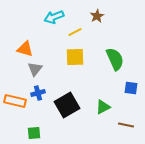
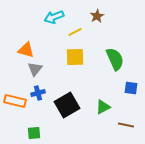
orange triangle: moved 1 px right, 1 px down
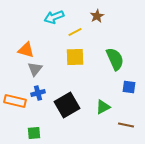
blue square: moved 2 px left, 1 px up
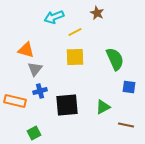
brown star: moved 3 px up; rotated 16 degrees counterclockwise
blue cross: moved 2 px right, 2 px up
black square: rotated 25 degrees clockwise
green square: rotated 24 degrees counterclockwise
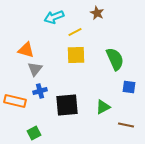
yellow square: moved 1 px right, 2 px up
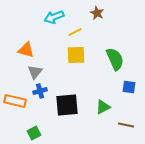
gray triangle: moved 3 px down
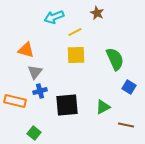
blue square: rotated 24 degrees clockwise
green square: rotated 24 degrees counterclockwise
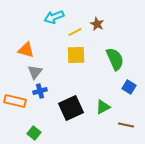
brown star: moved 11 px down
black square: moved 4 px right, 3 px down; rotated 20 degrees counterclockwise
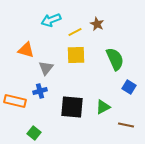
cyan arrow: moved 3 px left, 3 px down
gray triangle: moved 11 px right, 4 px up
black square: moved 1 px right, 1 px up; rotated 30 degrees clockwise
